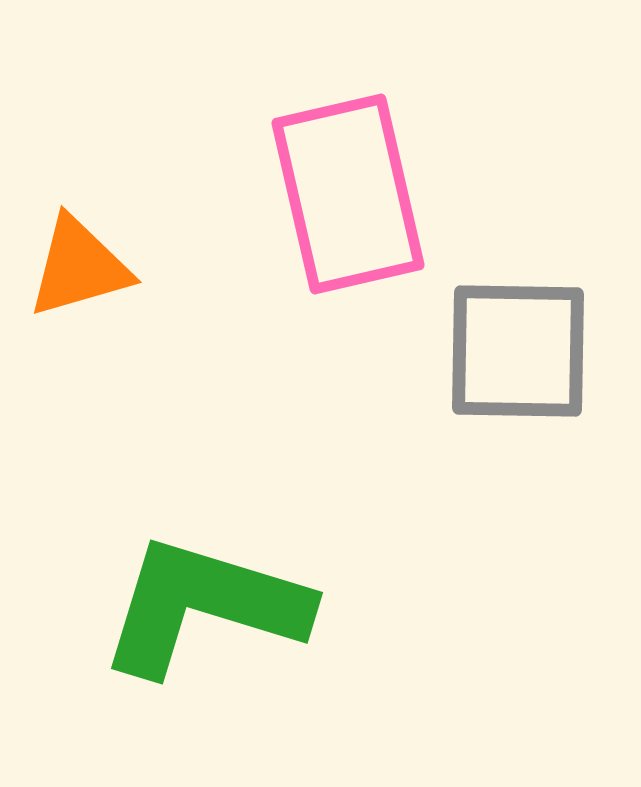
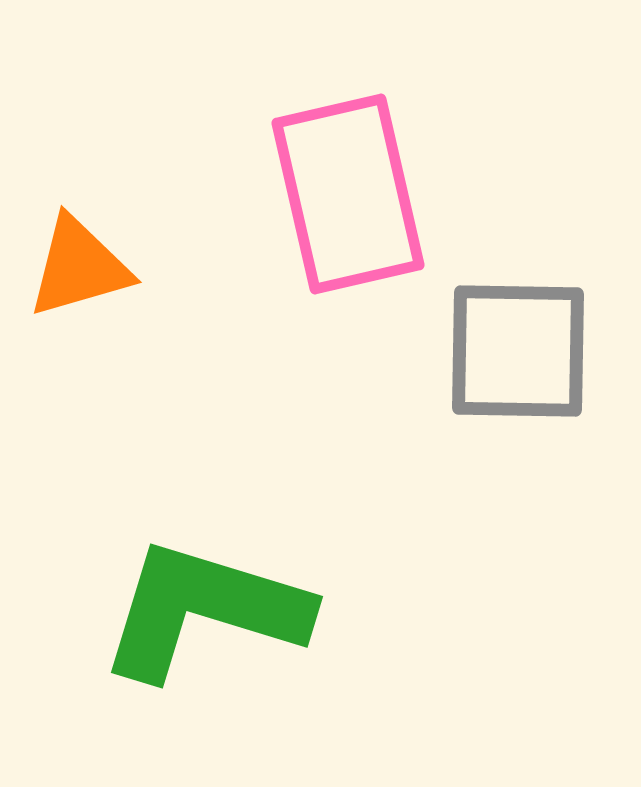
green L-shape: moved 4 px down
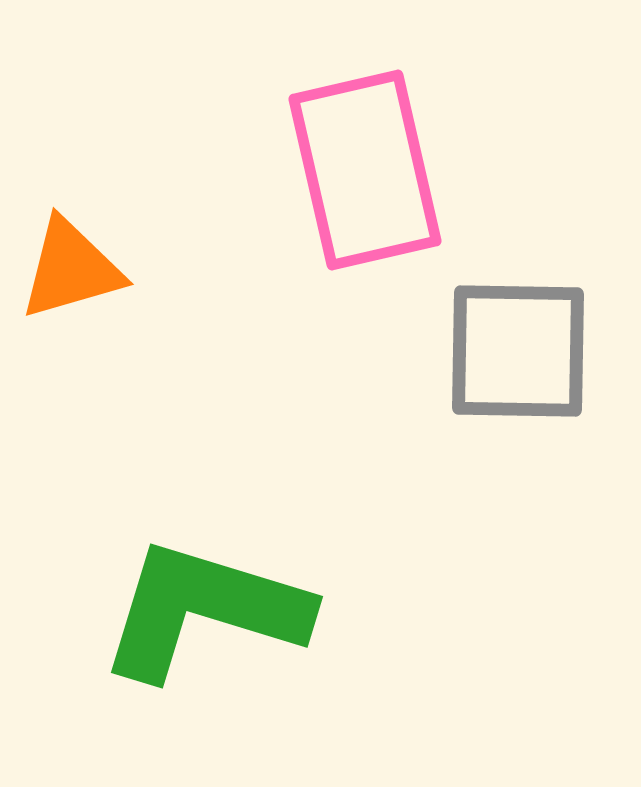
pink rectangle: moved 17 px right, 24 px up
orange triangle: moved 8 px left, 2 px down
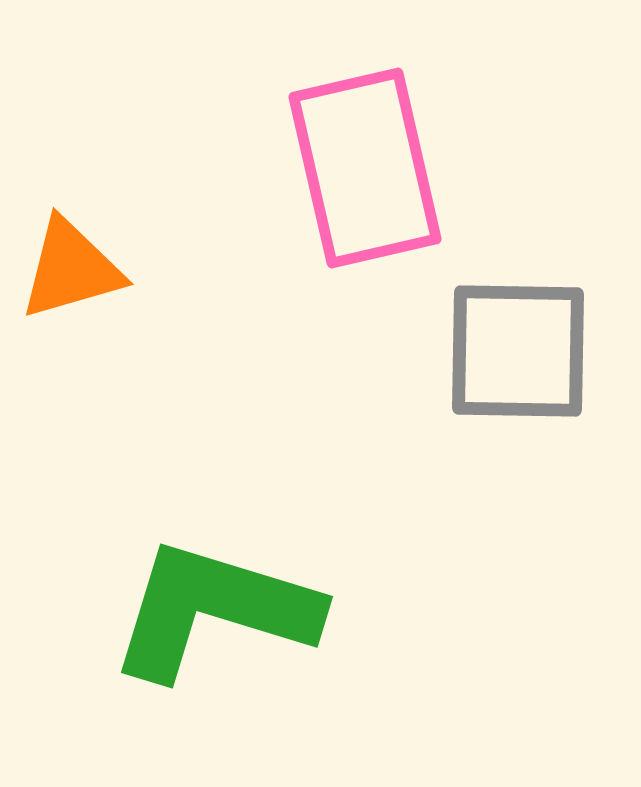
pink rectangle: moved 2 px up
green L-shape: moved 10 px right
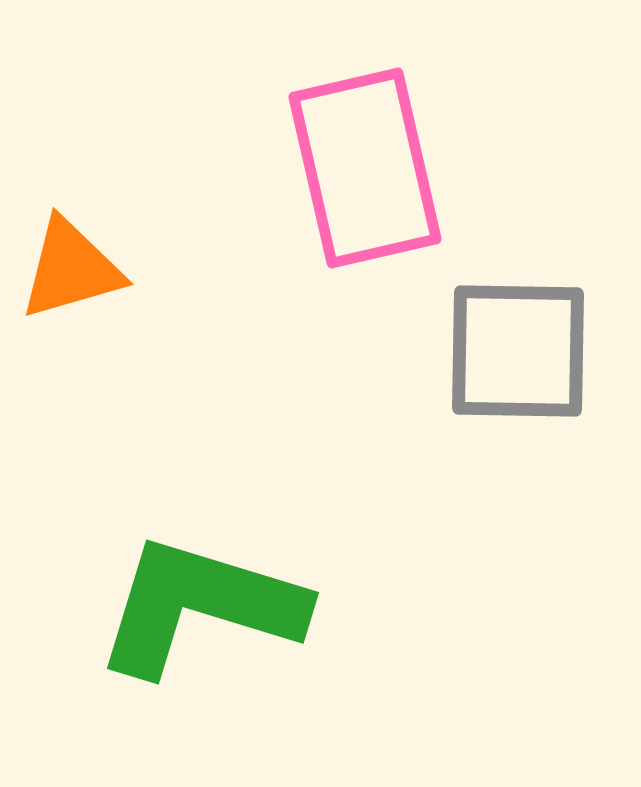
green L-shape: moved 14 px left, 4 px up
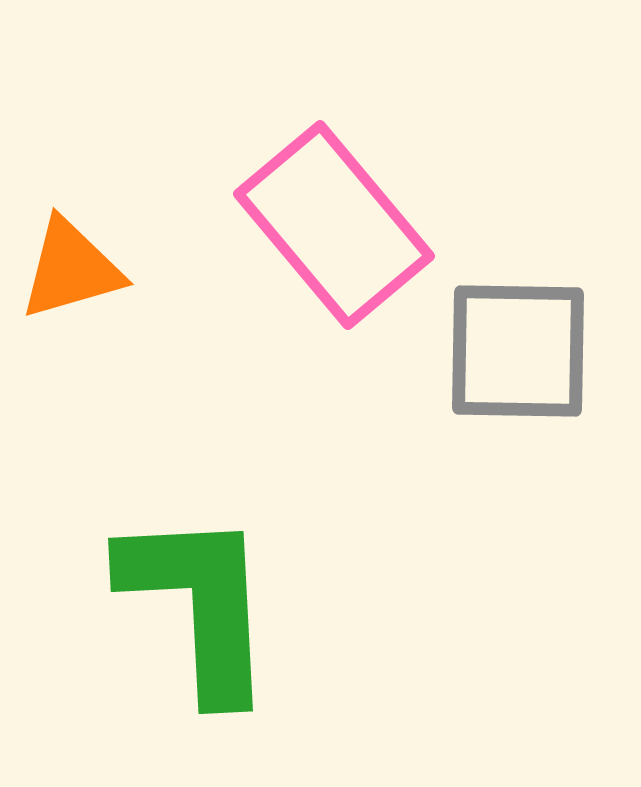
pink rectangle: moved 31 px left, 57 px down; rotated 27 degrees counterclockwise
green L-shape: moved 1 px left, 2 px up; rotated 70 degrees clockwise
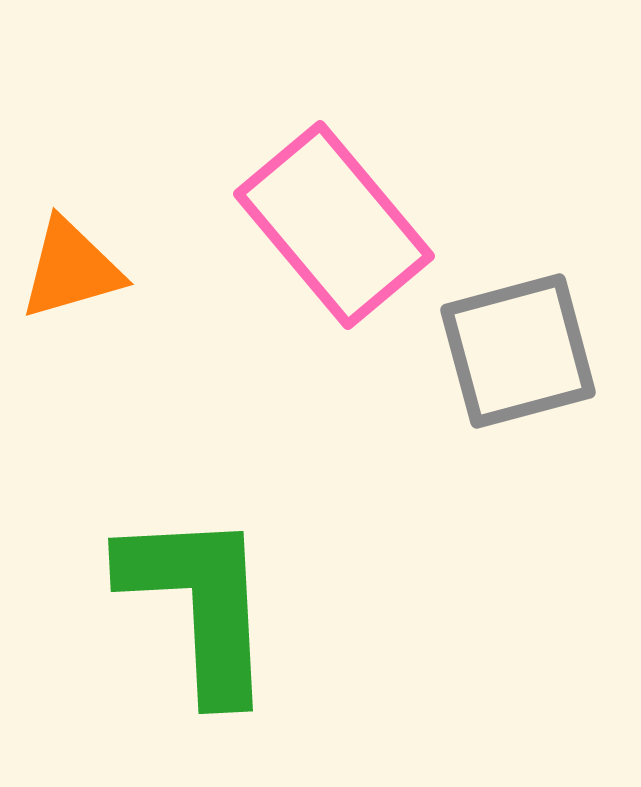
gray square: rotated 16 degrees counterclockwise
